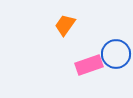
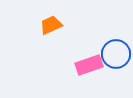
orange trapezoid: moved 14 px left; rotated 30 degrees clockwise
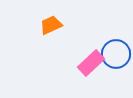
pink rectangle: moved 2 px right, 2 px up; rotated 24 degrees counterclockwise
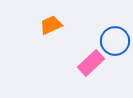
blue circle: moved 1 px left, 13 px up
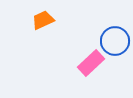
orange trapezoid: moved 8 px left, 5 px up
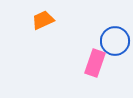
pink rectangle: moved 4 px right; rotated 28 degrees counterclockwise
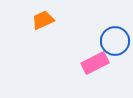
pink rectangle: rotated 44 degrees clockwise
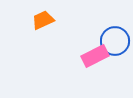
pink rectangle: moved 7 px up
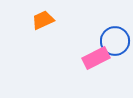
pink rectangle: moved 1 px right, 2 px down
